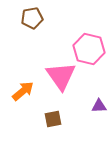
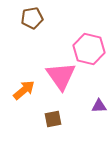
orange arrow: moved 1 px right, 1 px up
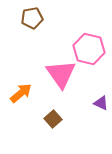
pink triangle: moved 2 px up
orange arrow: moved 3 px left, 3 px down
purple triangle: moved 2 px right, 3 px up; rotated 28 degrees clockwise
brown square: rotated 30 degrees counterclockwise
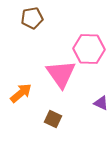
pink hexagon: rotated 12 degrees counterclockwise
brown square: rotated 24 degrees counterclockwise
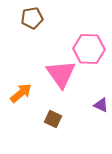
purple triangle: moved 2 px down
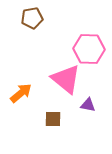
pink triangle: moved 5 px right, 5 px down; rotated 16 degrees counterclockwise
purple triangle: moved 13 px left; rotated 14 degrees counterclockwise
brown square: rotated 24 degrees counterclockwise
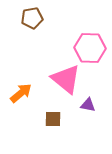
pink hexagon: moved 1 px right, 1 px up
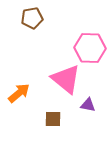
orange arrow: moved 2 px left
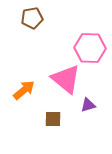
orange arrow: moved 5 px right, 3 px up
purple triangle: rotated 28 degrees counterclockwise
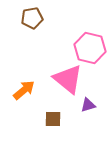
pink hexagon: rotated 12 degrees clockwise
pink triangle: moved 2 px right
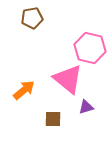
purple triangle: moved 2 px left, 2 px down
